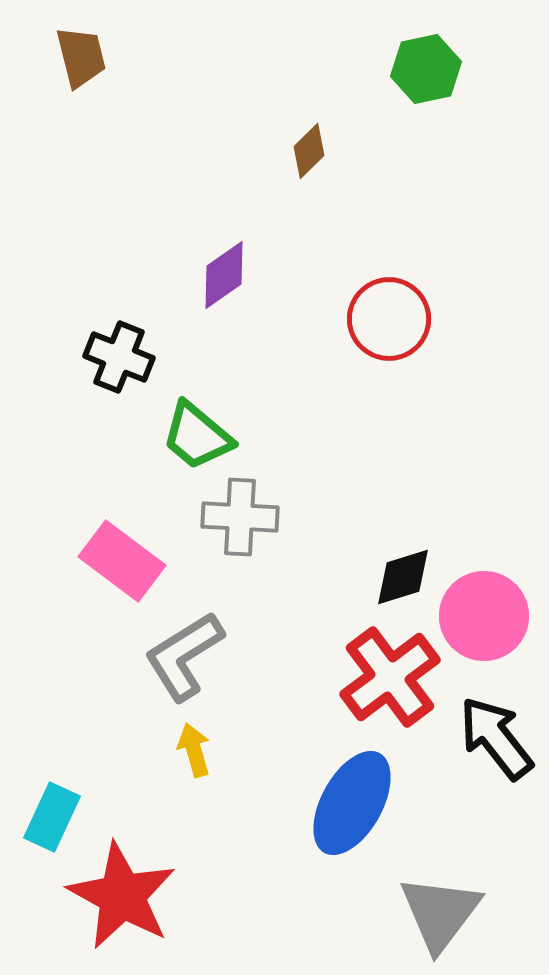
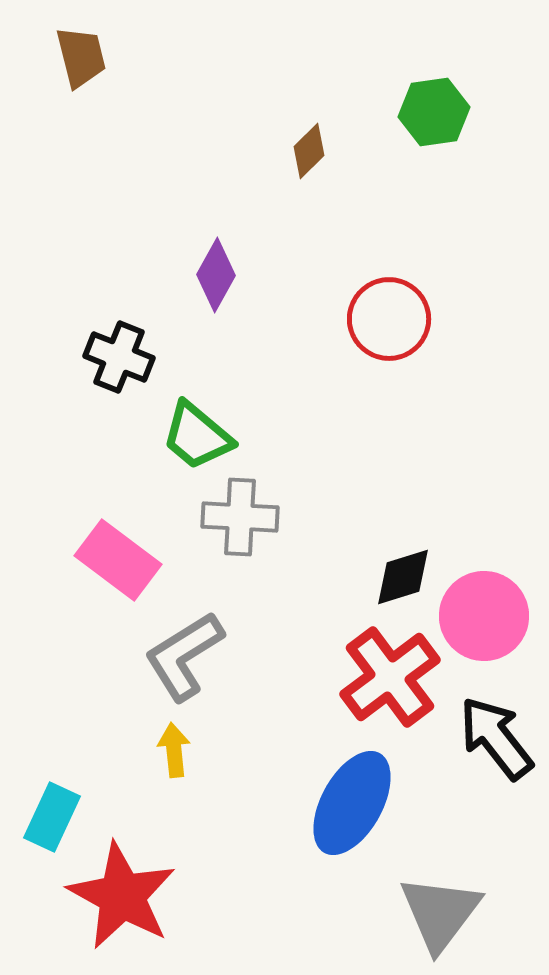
green hexagon: moved 8 px right, 43 px down; rotated 4 degrees clockwise
purple diamond: moved 8 px left; rotated 26 degrees counterclockwise
pink rectangle: moved 4 px left, 1 px up
yellow arrow: moved 20 px left; rotated 10 degrees clockwise
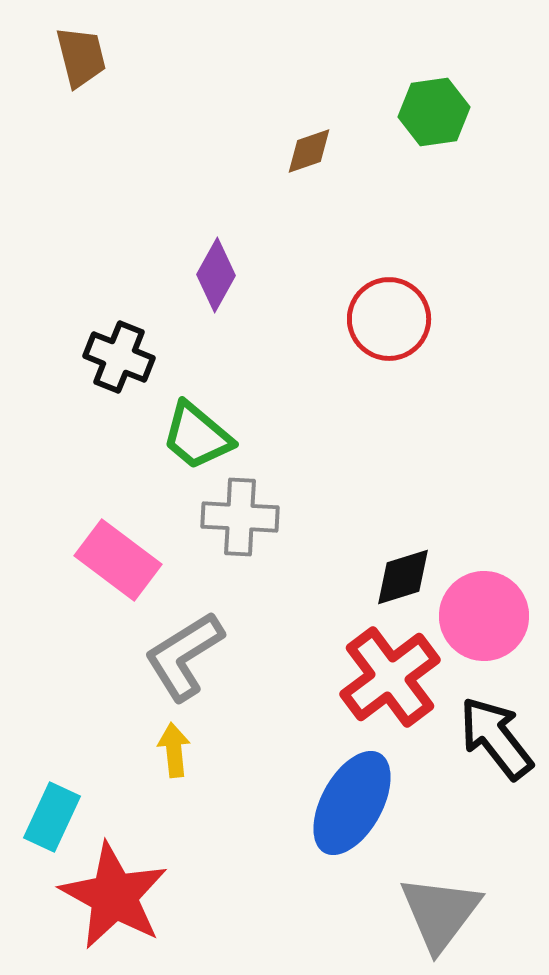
brown diamond: rotated 26 degrees clockwise
red star: moved 8 px left
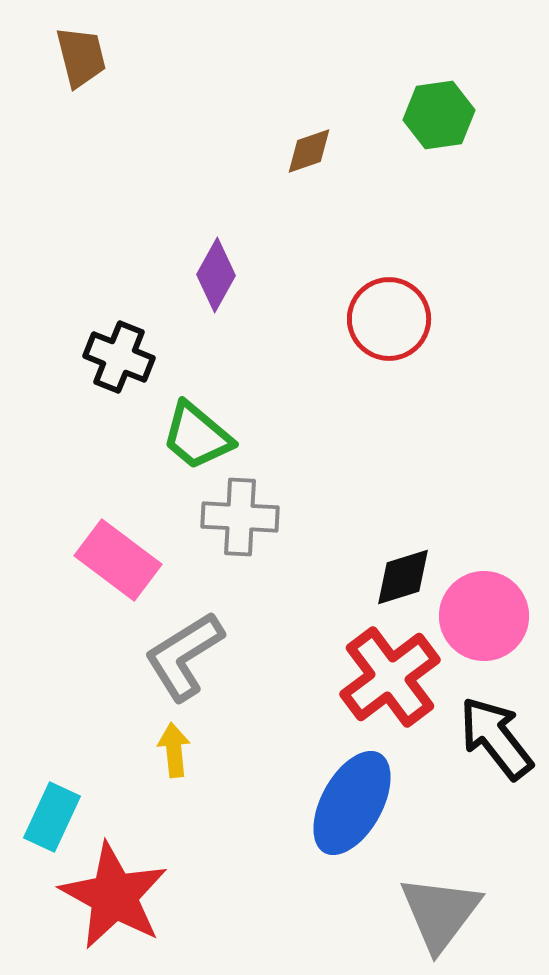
green hexagon: moved 5 px right, 3 px down
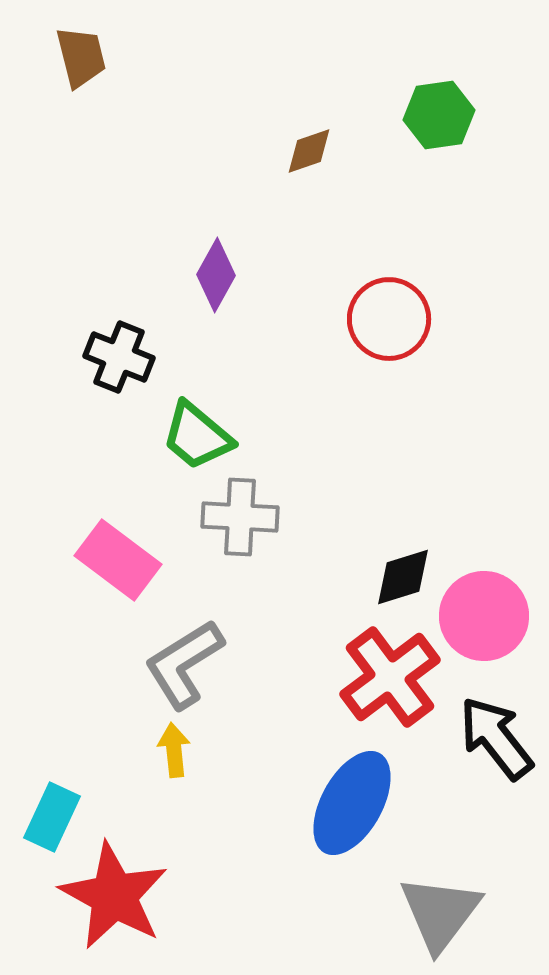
gray L-shape: moved 8 px down
